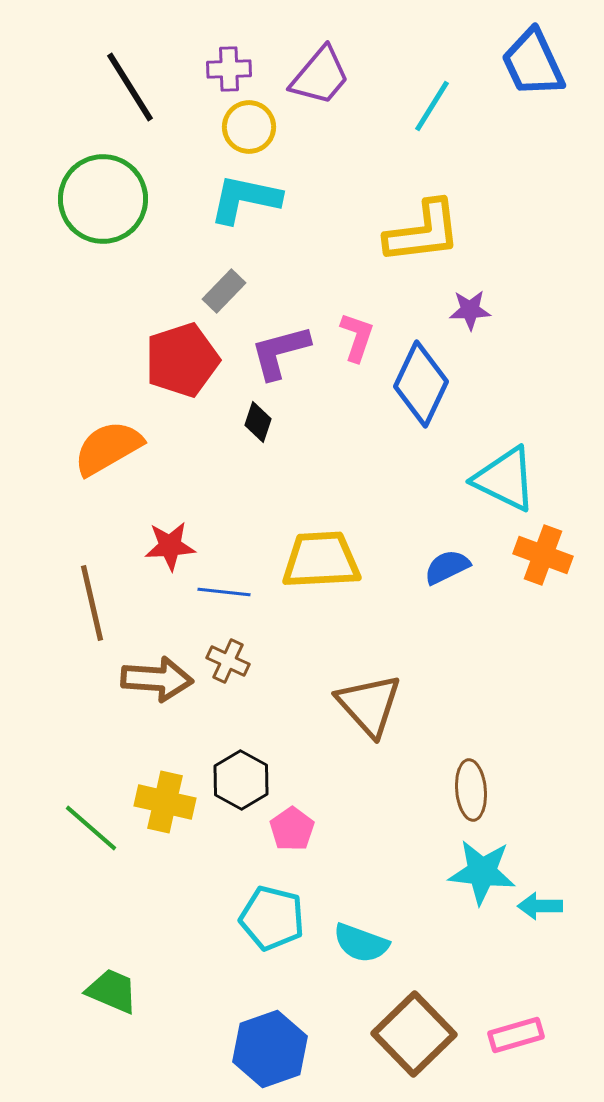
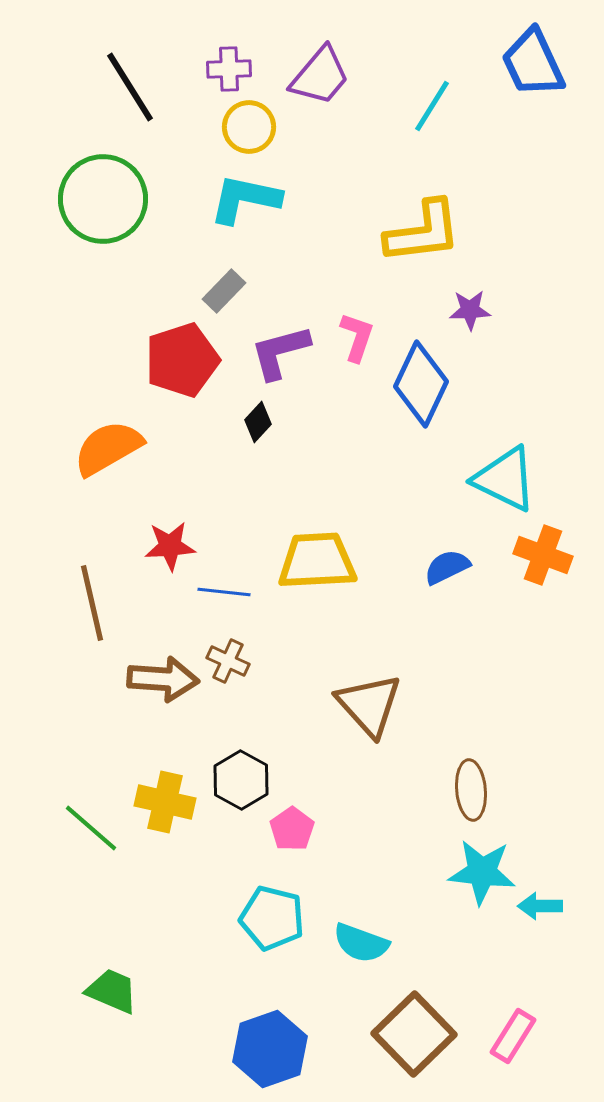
black diamond: rotated 24 degrees clockwise
yellow trapezoid: moved 4 px left, 1 px down
brown arrow: moved 6 px right
pink rectangle: moved 3 px left, 1 px down; rotated 42 degrees counterclockwise
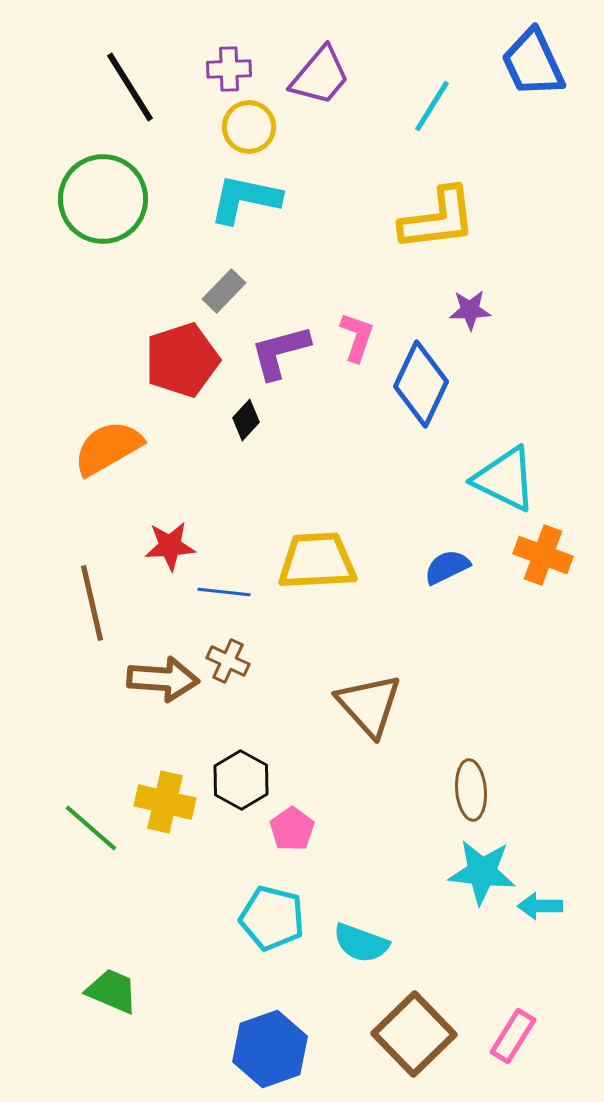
yellow L-shape: moved 15 px right, 13 px up
black diamond: moved 12 px left, 2 px up
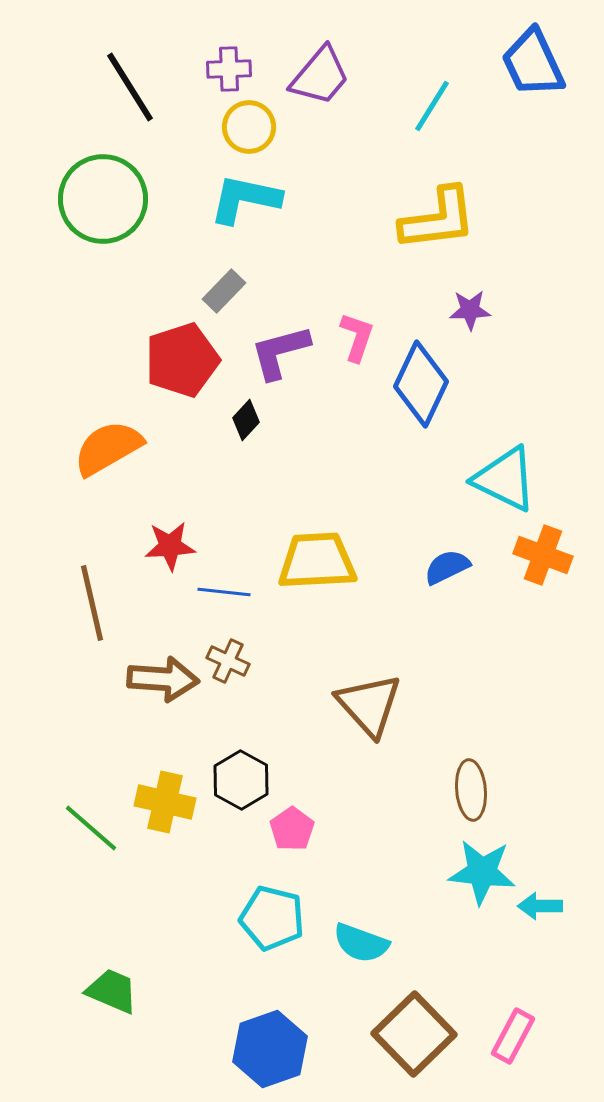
pink rectangle: rotated 4 degrees counterclockwise
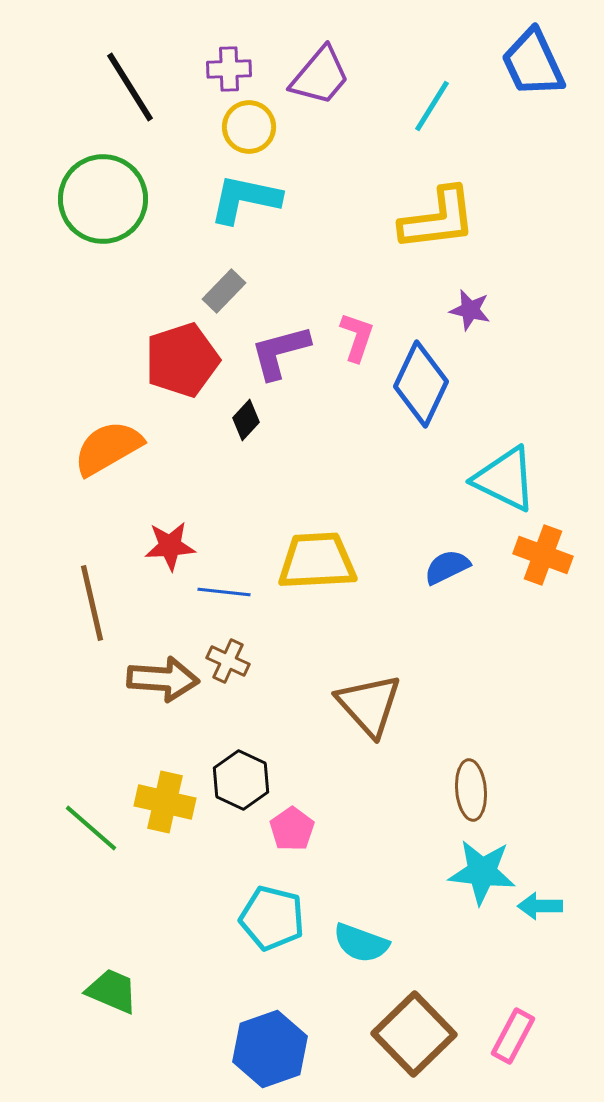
purple star: rotated 15 degrees clockwise
black hexagon: rotated 4 degrees counterclockwise
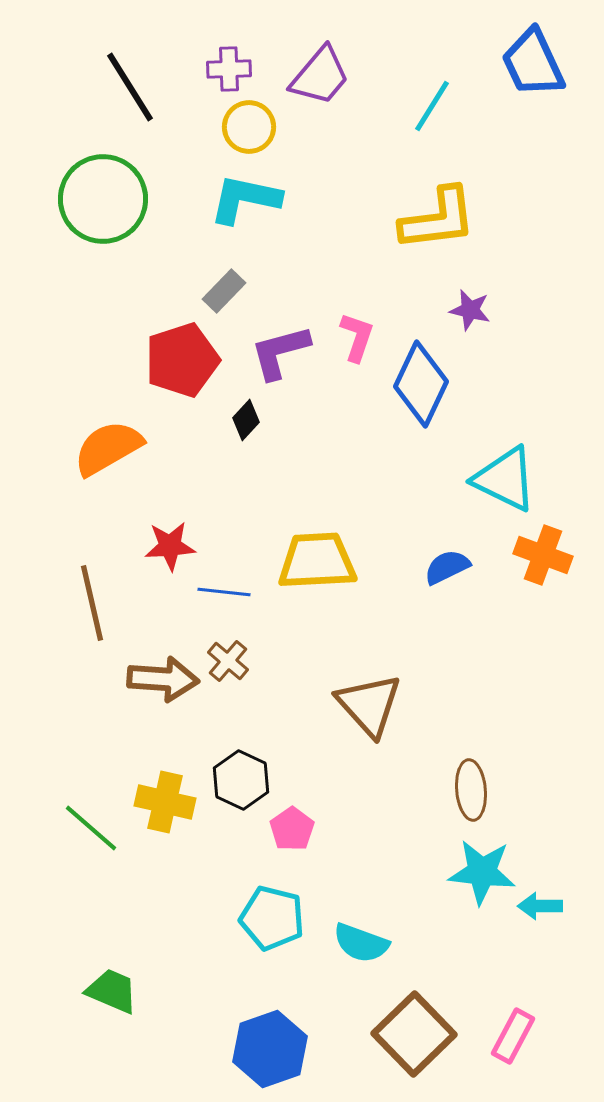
brown cross: rotated 15 degrees clockwise
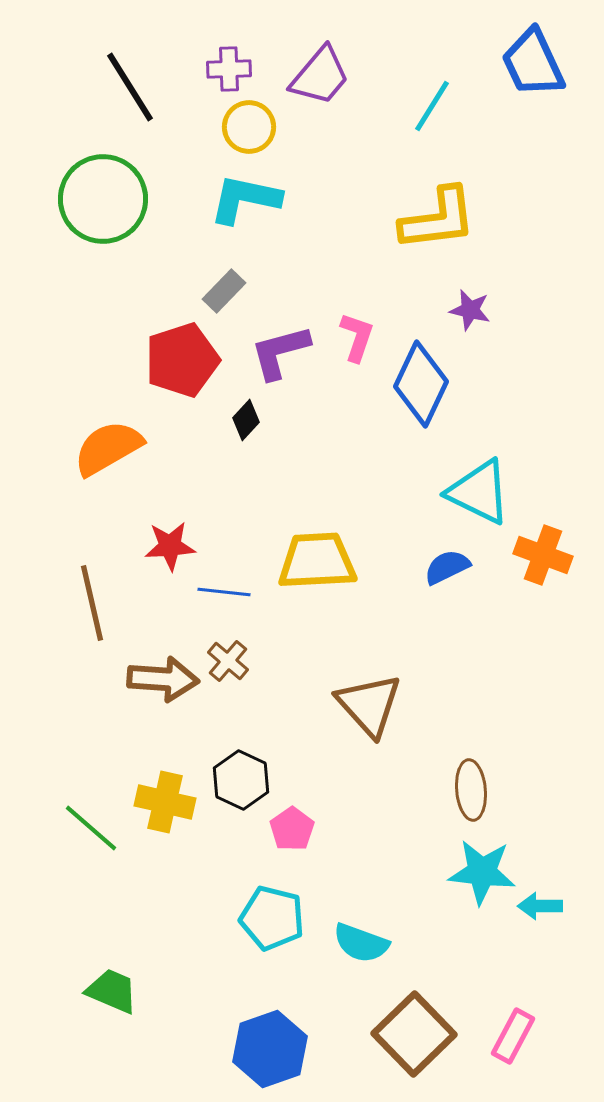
cyan triangle: moved 26 px left, 13 px down
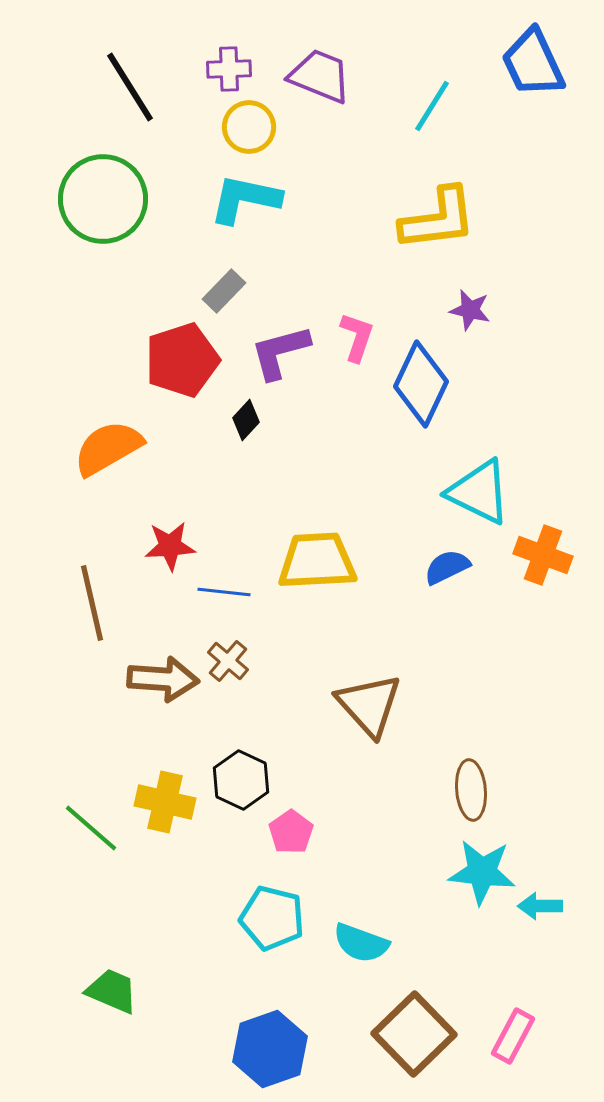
purple trapezoid: rotated 108 degrees counterclockwise
pink pentagon: moved 1 px left, 3 px down
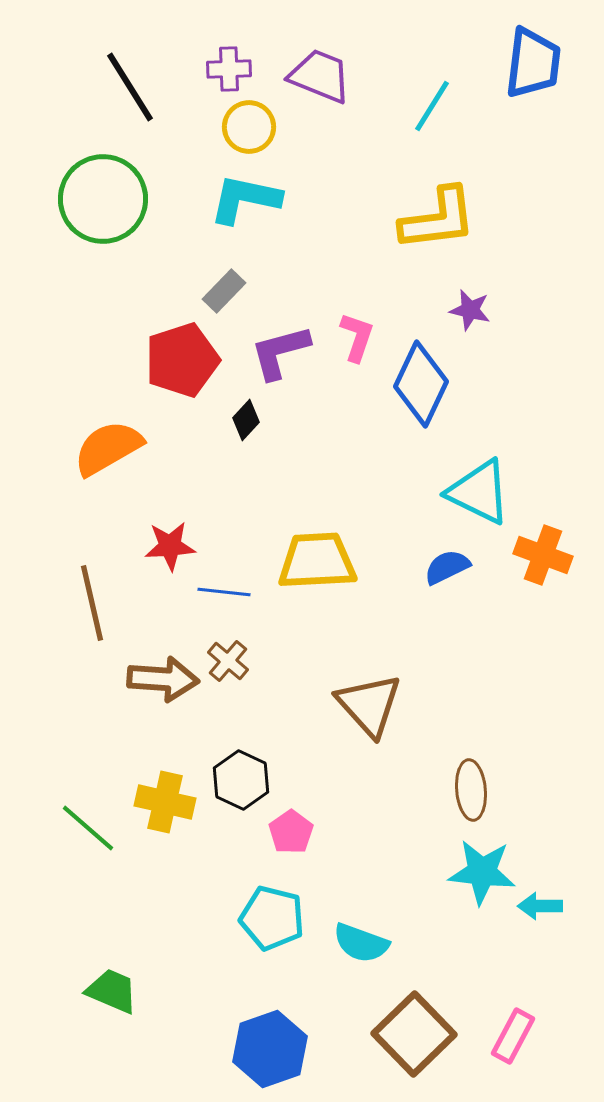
blue trapezoid: rotated 148 degrees counterclockwise
green line: moved 3 px left
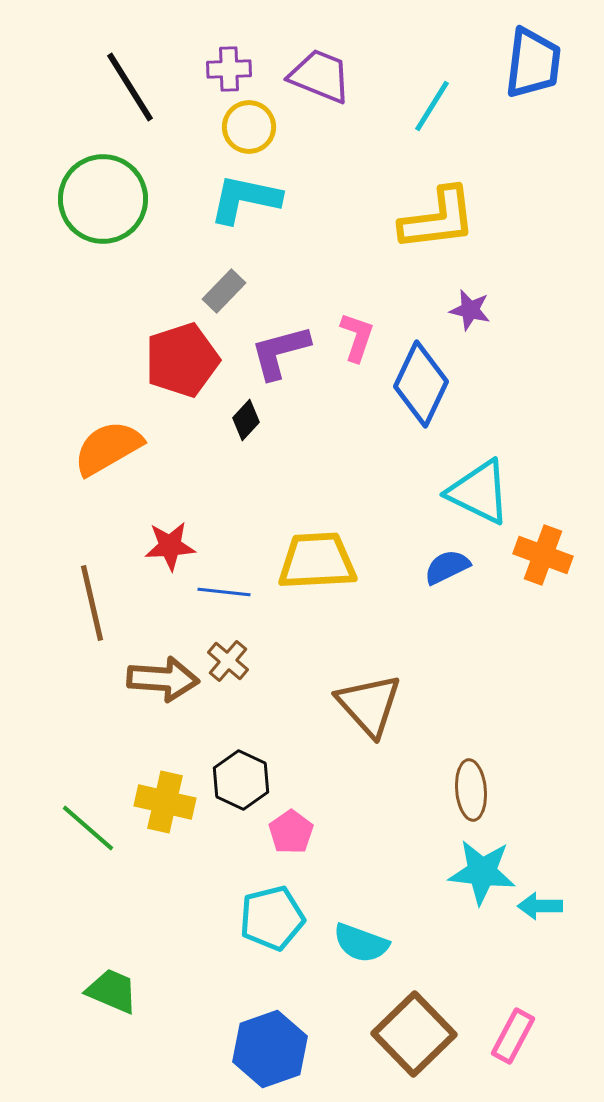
cyan pentagon: rotated 28 degrees counterclockwise
